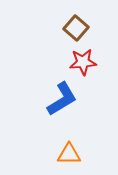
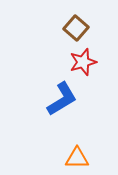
red star: rotated 12 degrees counterclockwise
orange triangle: moved 8 px right, 4 px down
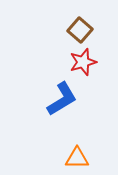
brown square: moved 4 px right, 2 px down
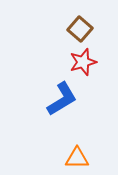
brown square: moved 1 px up
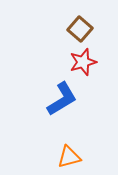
orange triangle: moved 8 px left, 1 px up; rotated 15 degrees counterclockwise
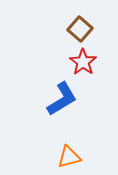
red star: rotated 20 degrees counterclockwise
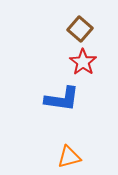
blue L-shape: rotated 39 degrees clockwise
